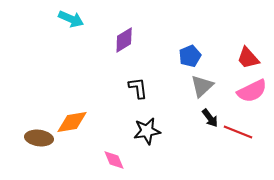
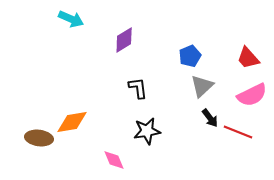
pink semicircle: moved 4 px down
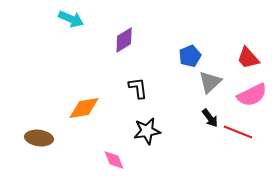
gray triangle: moved 8 px right, 4 px up
orange diamond: moved 12 px right, 14 px up
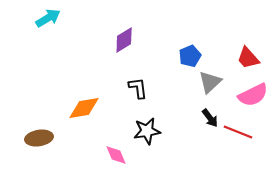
cyan arrow: moved 23 px left, 1 px up; rotated 55 degrees counterclockwise
pink semicircle: moved 1 px right
brown ellipse: rotated 16 degrees counterclockwise
pink diamond: moved 2 px right, 5 px up
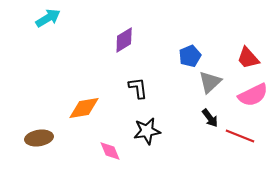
red line: moved 2 px right, 4 px down
pink diamond: moved 6 px left, 4 px up
